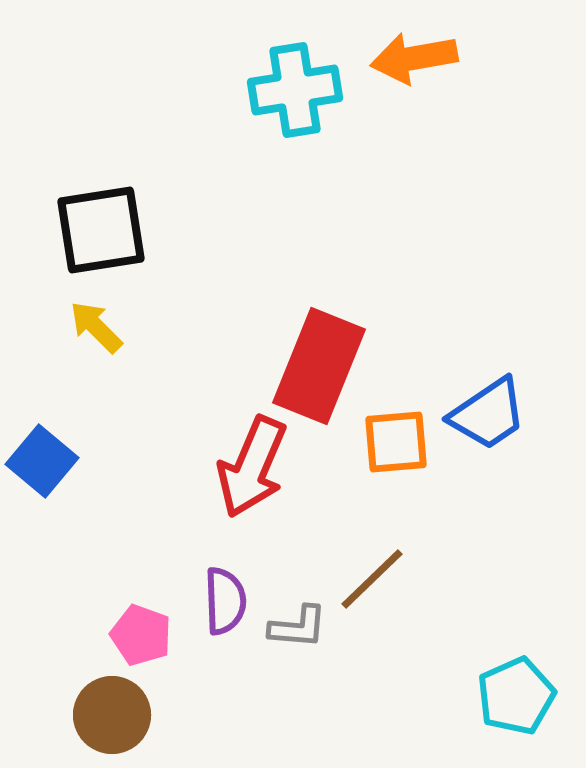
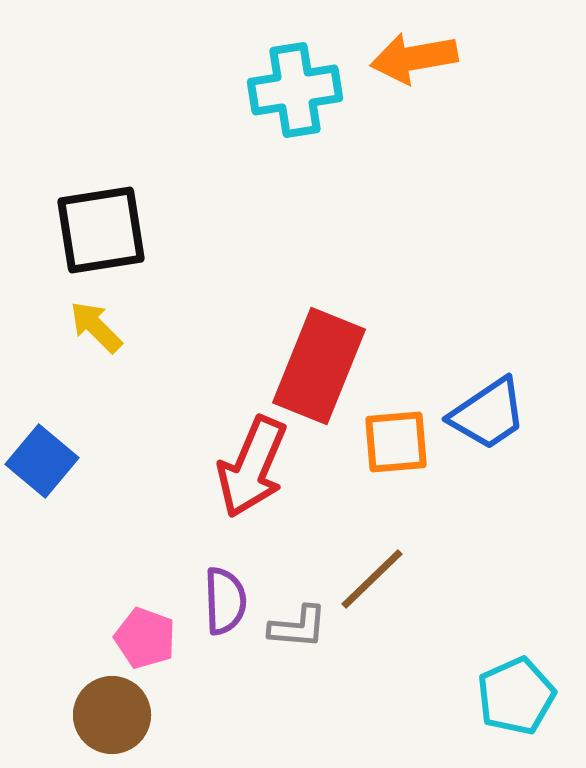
pink pentagon: moved 4 px right, 3 px down
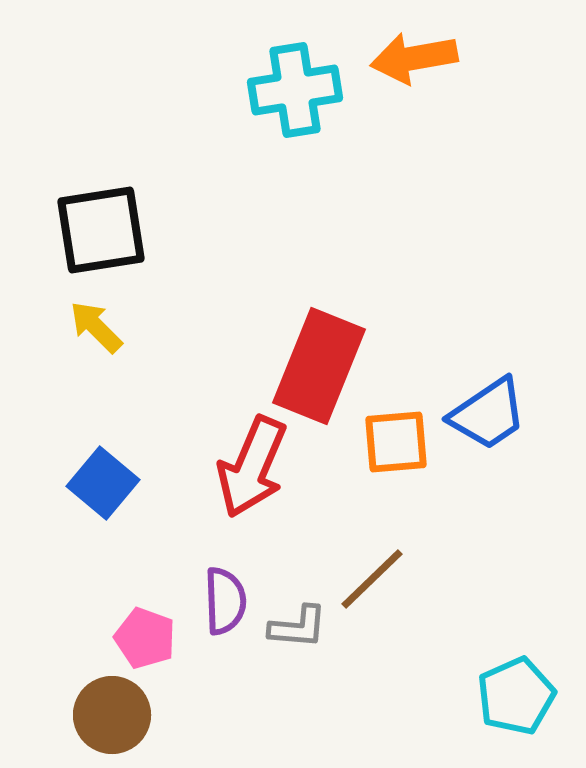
blue square: moved 61 px right, 22 px down
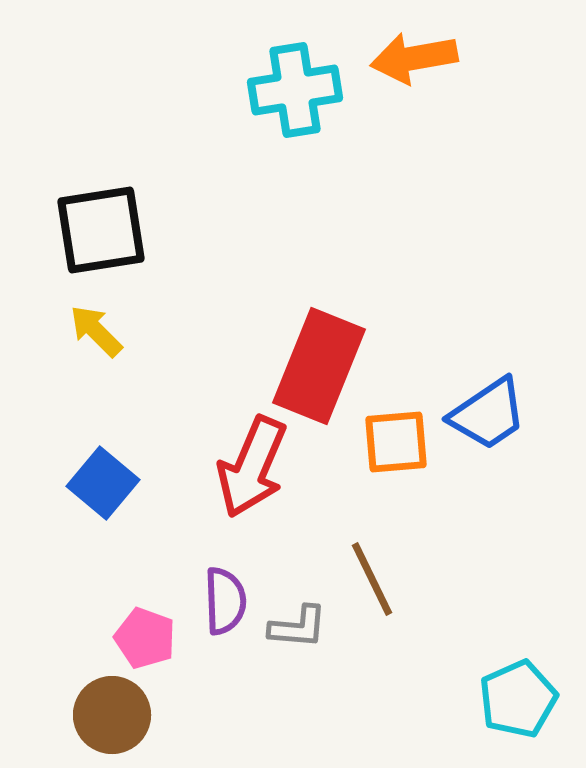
yellow arrow: moved 4 px down
brown line: rotated 72 degrees counterclockwise
cyan pentagon: moved 2 px right, 3 px down
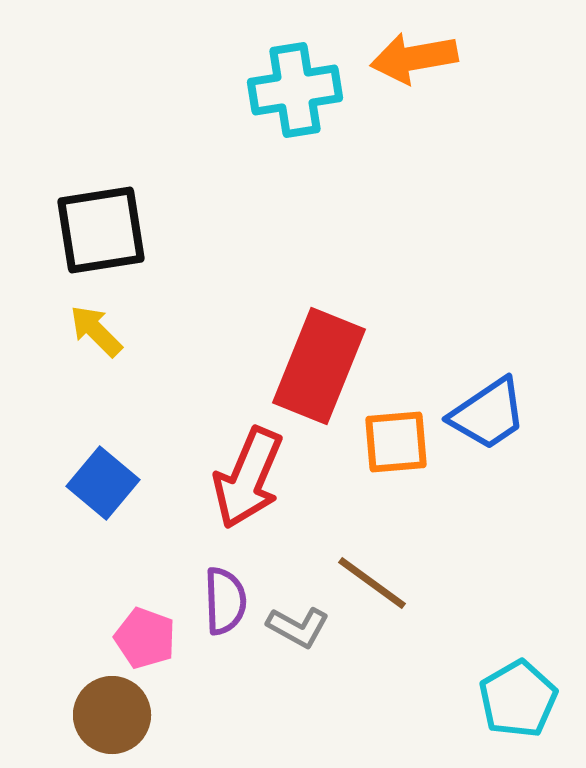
red arrow: moved 4 px left, 11 px down
brown line: moved 4 px down; rotated 28 degrees counterclockwise
gray L-shape: rotated 24 degrees clockwise
cyan pentagon: rotated 6 degrees counterclockwise
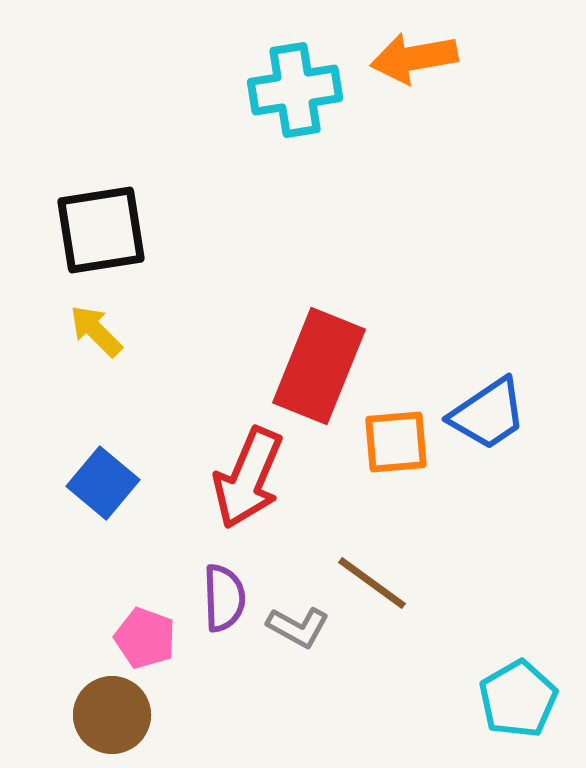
purple semicircle: moved 1 px left, 3 px up
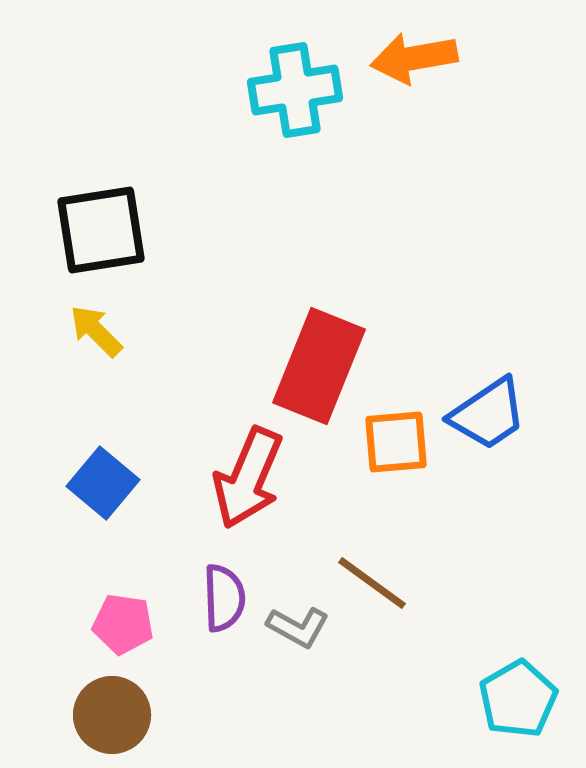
pink pentagon: moved 22 px left, 14 px up; rotated 12 degrees counterclockwise
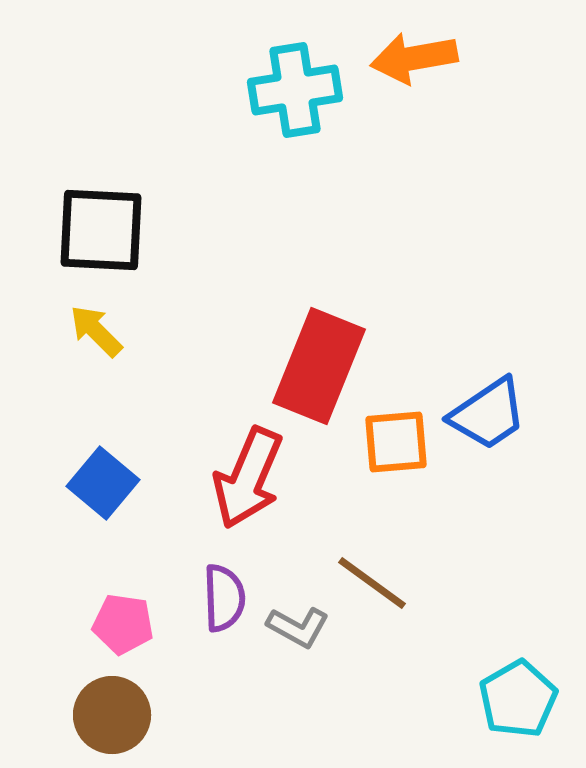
black square: rotated 12 degrees clockwise
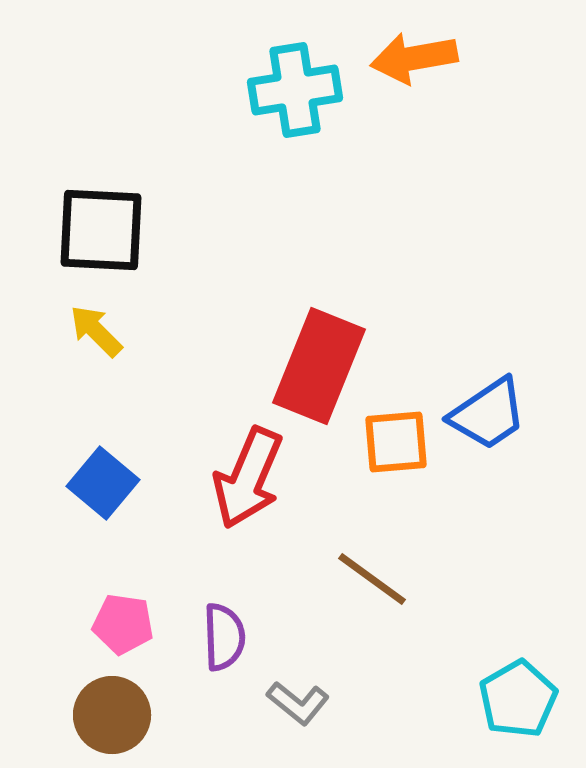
brown line: moved 4 px up
purple semicircle: moved 39 px down
gray L-shape: moved 76 px down; rotated 10 degrees clockwise
